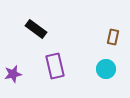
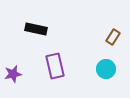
black rectangle: rotated 25 degrees counterclockwise
brown rectangle: rotated 21 degrees clockwise
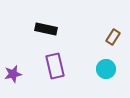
black rectangle: moved 10 px right
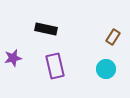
purple star: moved 16 px up
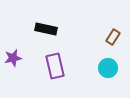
cyan circle: moved 2 px right, 1 px up
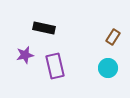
black rectangle: moved 2 px left, 1 px up
purple star: moved 12 px right, 3 px up
